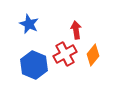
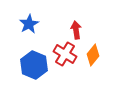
blue star: rotated 18 degrees clockwise
red cross: rotated 30 degrees counterclockwise
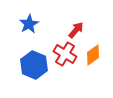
red arrow: rotated 48 degrees clockwise
orange diamond: rotated 15 degrees clockwise
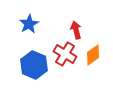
red arrow: rotated 54 degrees counterclockwise
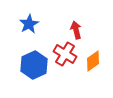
orange diamond: moved 6 px down
blue hexagon: rotated 12 degrees clockwise
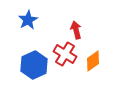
blue star: moved 1 px left, 4 px up
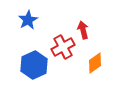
red arrow: moved 7 px right
red cross: moved 2 px left, 7 px up; rotated 30 degrees clockwise
orange diamond: moved 2 px right, 2 px down
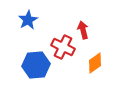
red cross: rotated 35 degrees counterclockwise
blue hexagon: moved 2 px right; rotated 20 degrees clockwise
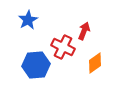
red arrow: moved 1 px right, 1 px down; rotated 36 degrees clockwise
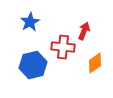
blue star: moved 2 px right, 2 px down
red cross: rotated 20 degrees counterclockwise
blue hexagon: moved 3 px left; rotated 8 degrees counterclockwise
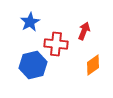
red cross: moved 7 px left, 3 px up
orange diamond: moved 2 px left, 2 px down
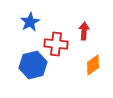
red arrow: rotated 18 degrees counterclockwise
